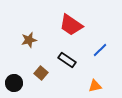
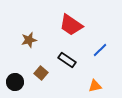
black circle: moved 1 px right, 1 px up
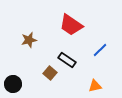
brown square: moved 9 px right
black circle: moved 2 px left, 2 px down
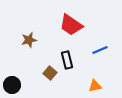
blue line: rotated 21 degrees clockwise
black rectangle: rotated 42 degrees clockwise
black circle: moved 1 px left, 1 px down
